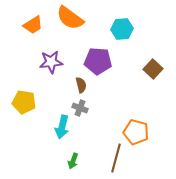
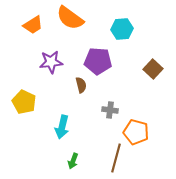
yellow pentagon: rotated 15 degrees clockwise
gray cross: moved 30 px right, 2 px down; rotated 14 degrees counterclockwise
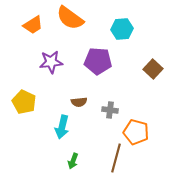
brown semicircle: moved 2 px left, 17 px down; rotated 98 degrees clockwise
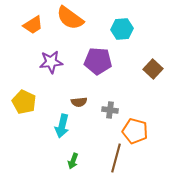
cyan arrow: moved 1 px up
orange pentagon: moved 1 px left, 1 px up
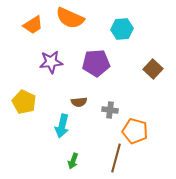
orange semicircle: rotated 12 degrees counterclockwise
purple pentagon: moved 2 px left, 2 px down; rotated 8 degrees counterclockwise
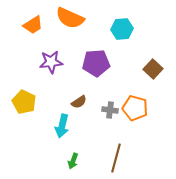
brown semicircle: rotated 28 degrees counterclockwise
orange pentagon: moved 23 px up
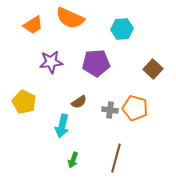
green arrow: moved 1 px up
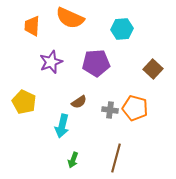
orange trapezoid: moved 1 px left, 1 px down; rotated 125 degrees clockwise
purple star: rotated 15 degrees counterclockwise
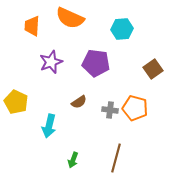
purple pentagon: rotated 12 degrees clockwise
brown square: rotated 12 degrees clockwise
yellow pentagon: moved 8 px left
cyan arrow: moved 13 px left
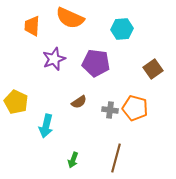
purple star: moved 3 px right, 3 px up
cyan arrow: moved 3 px left
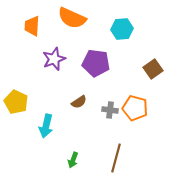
orange semicircle: moved 2 px right
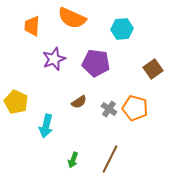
gray cross: moved 1 px left, 1 px up; rotated 28 degrees clockwise
brown line: moved 6 px left, 1 px down; rotated 12 degrees clockwise
